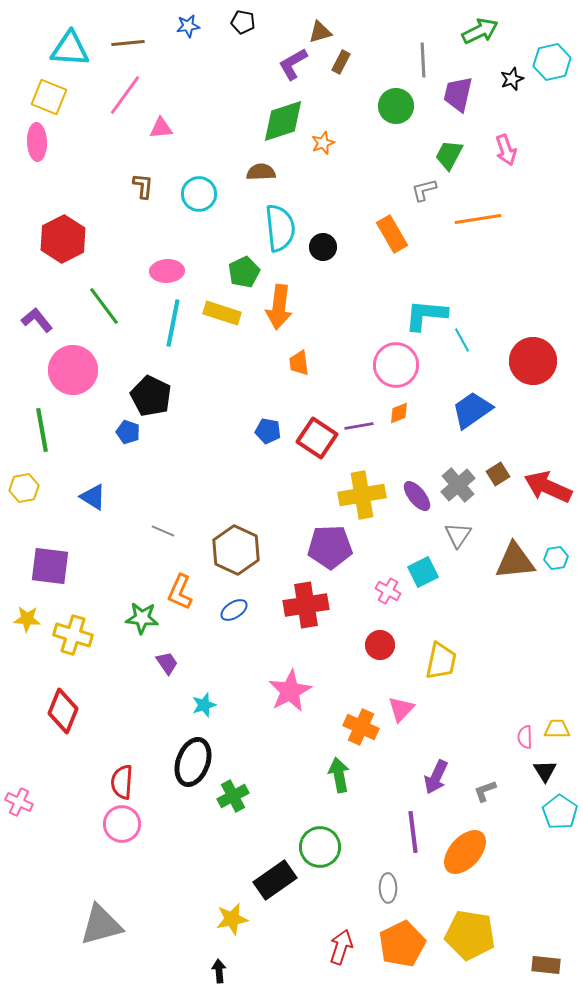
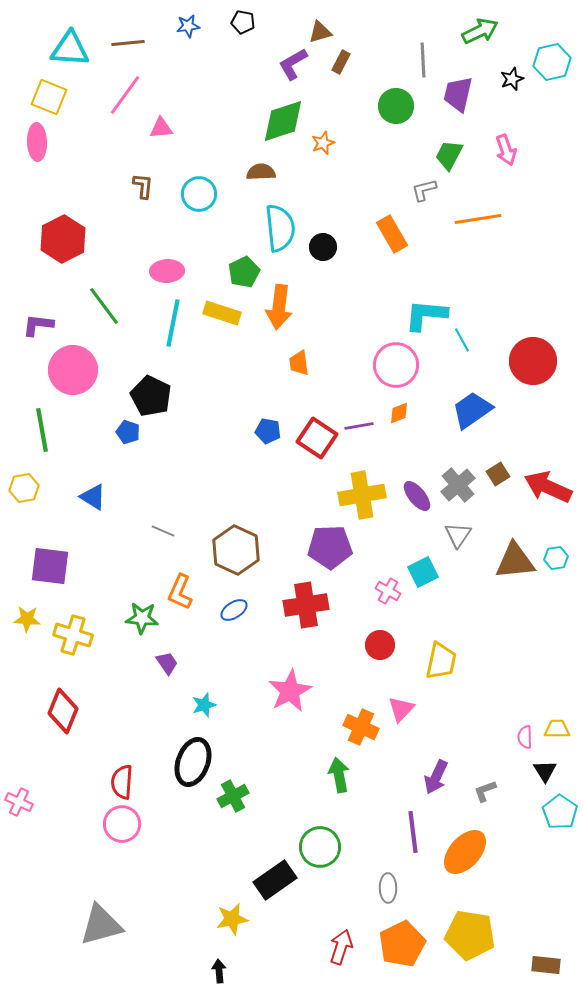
purple L-shape at (37, 320): moved 1 px right, 5 px down; rotated 44 degrees counterclockwise
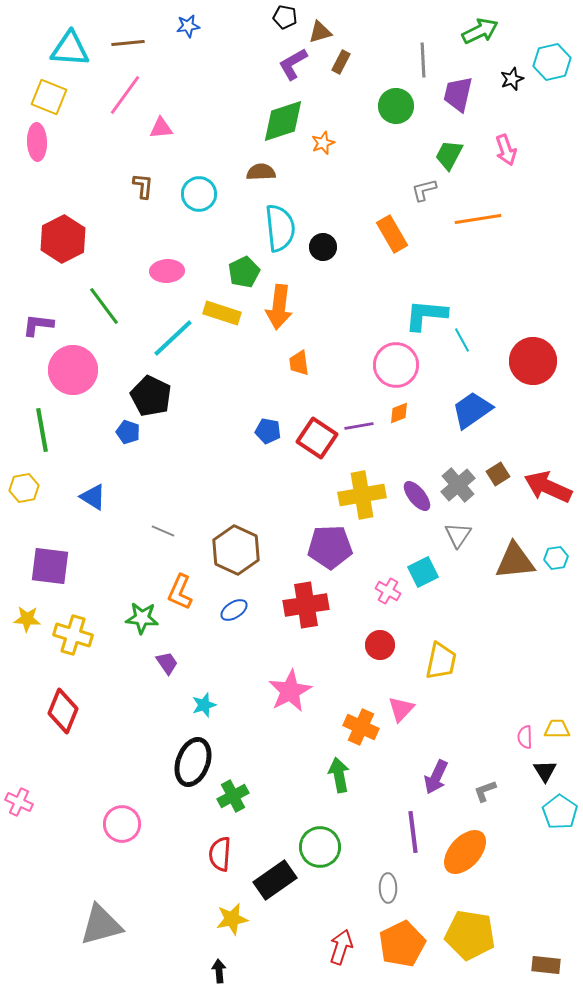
black pentagon at (243, 22): moved 42 px right, 5 px up
cyan line at (173, 323): moved 15 px down; rotated 36 degrees clockwise
red semicircle at (122, 782): moved 98 px right, 72 px down
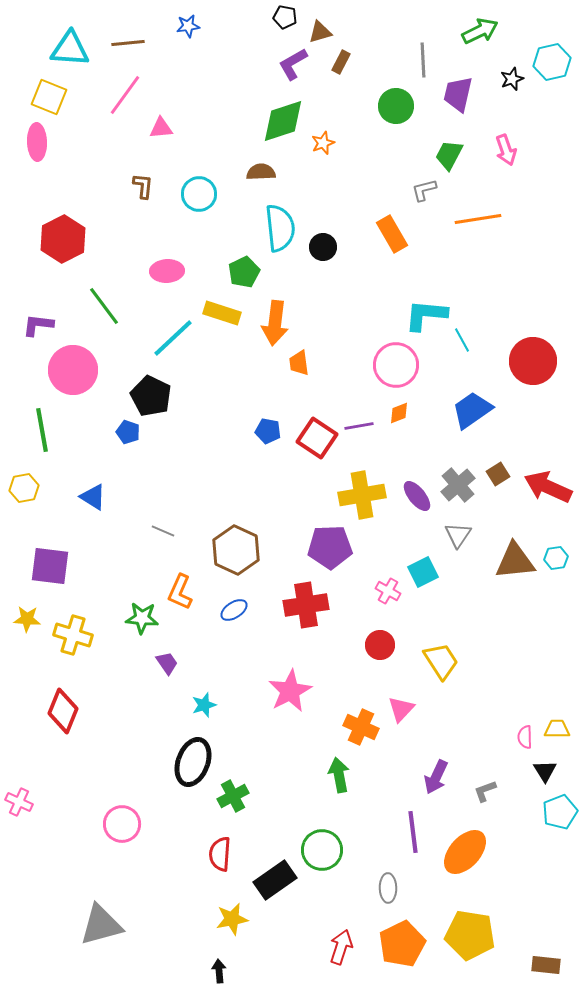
orange arrow at (279, 307): moved 4 px left, 16 px down
yellow trapezoid at (441, 661): rotated 45 degrees counterclockwise
cyan pentagon at (560, 812): rotated 16 degrees clockwise
green circle at (320, 847): moved 2 px right, 3 px down
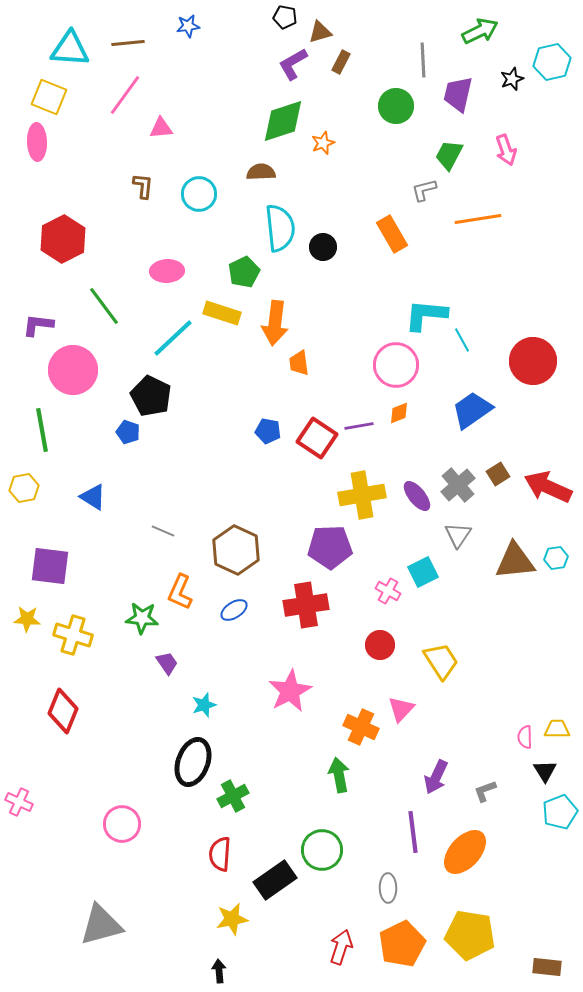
brown rectangle at (546, 965): moved 1 px right, 2 px down
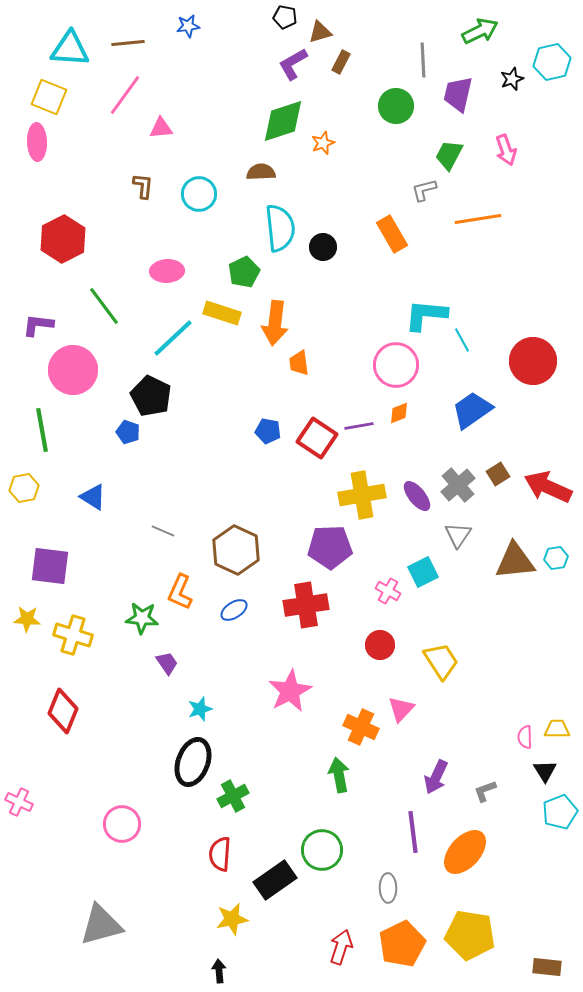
cyan star at (204, 705): moved 4 px left, 4 px down
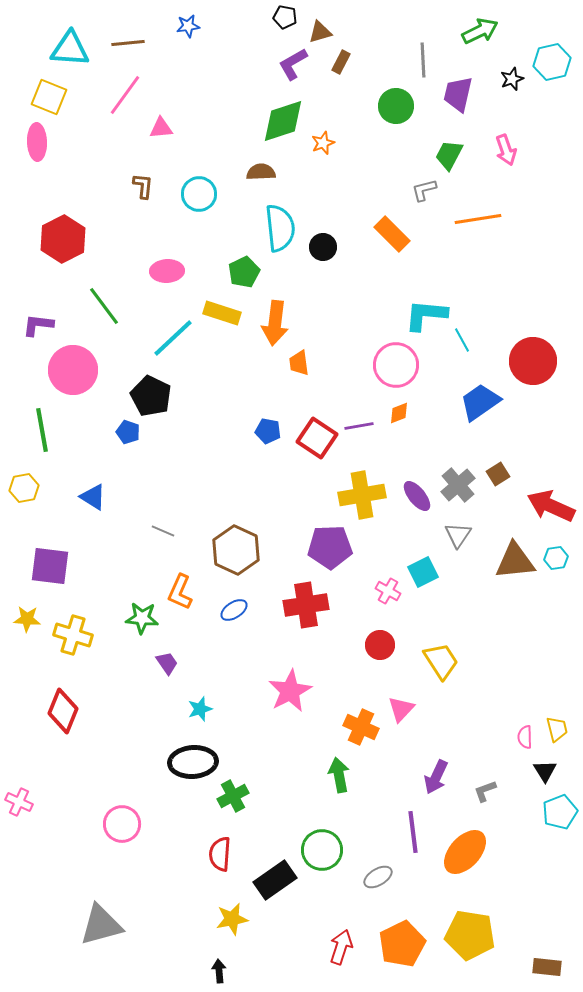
orange rectangle at (392, 234): rotated 15 degrees counterclockwise
blue trapezoid at (472, 410): moved 8 px right, 8 px up
red arrow at (548, 487): moved 3 px right, 19 px down
yellow trapezoid at (557, 729): rotated 76 degrees clockwise
black ellipse at (193, 762): rotated 66 degrees clockwise
gray ellipse at (388, 888): moved 10 px left, 11 px up; rotated 60 degrees clockwise
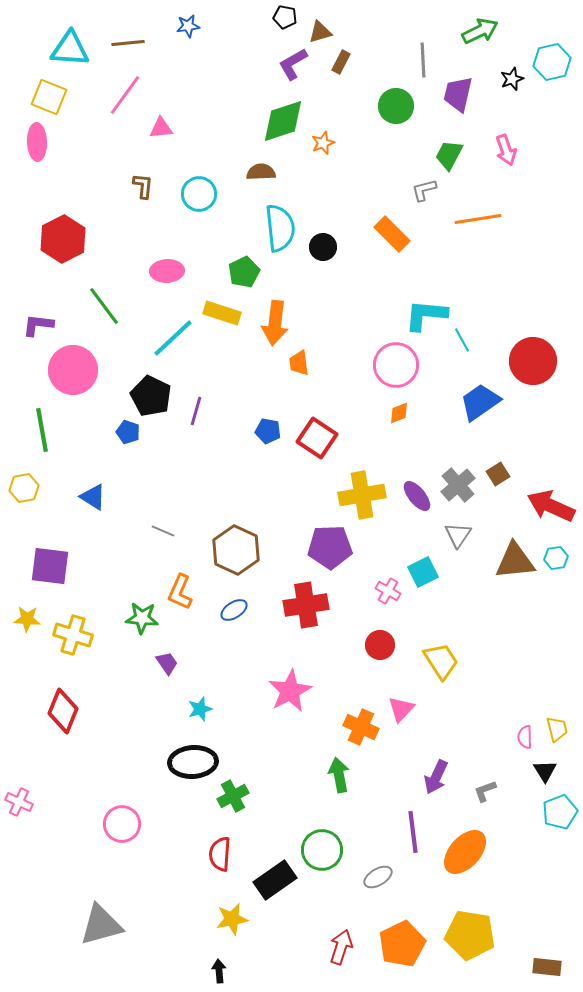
purple line at (359, 426): moved 163 px left, 15 px up; rotated 64 degrees counterclockwise
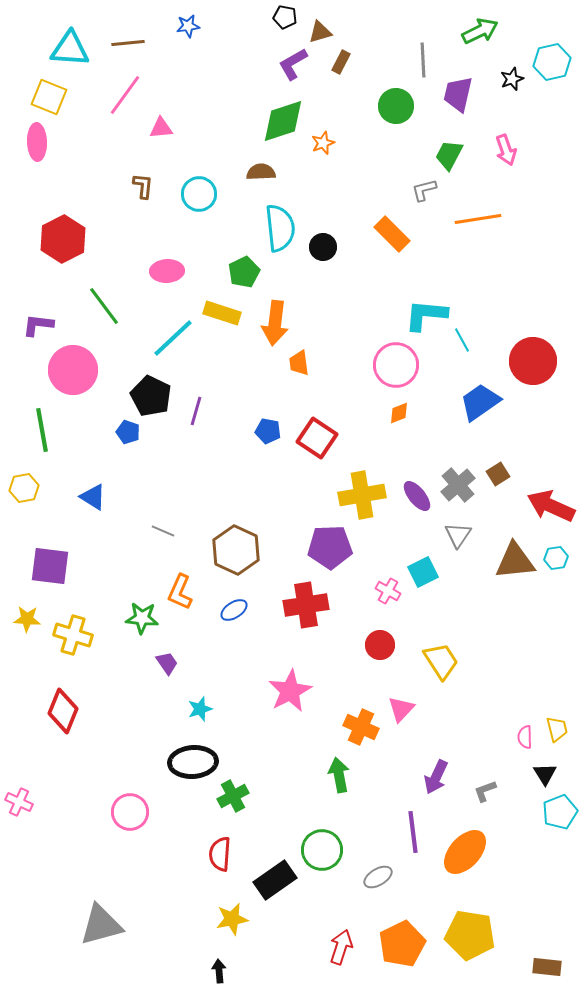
black triangle at (545, 771): moved 3 px down
pink circle at (122, 824): moved 8 px right, 12 px up
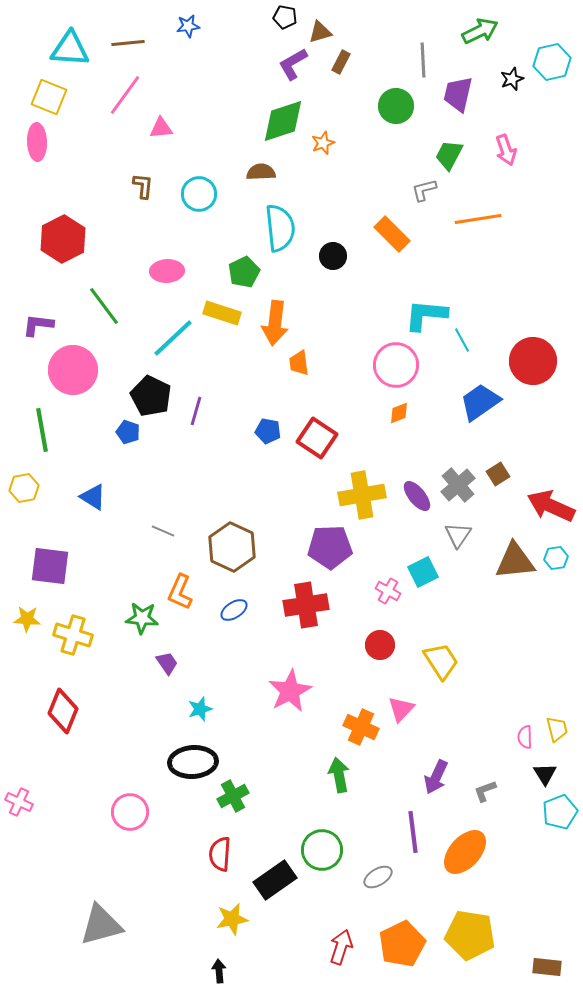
black circle at (323, 247): moved 10 px right, 9 px down
brown hexagon at (236, 550): moved 4 px left, 3 px up
